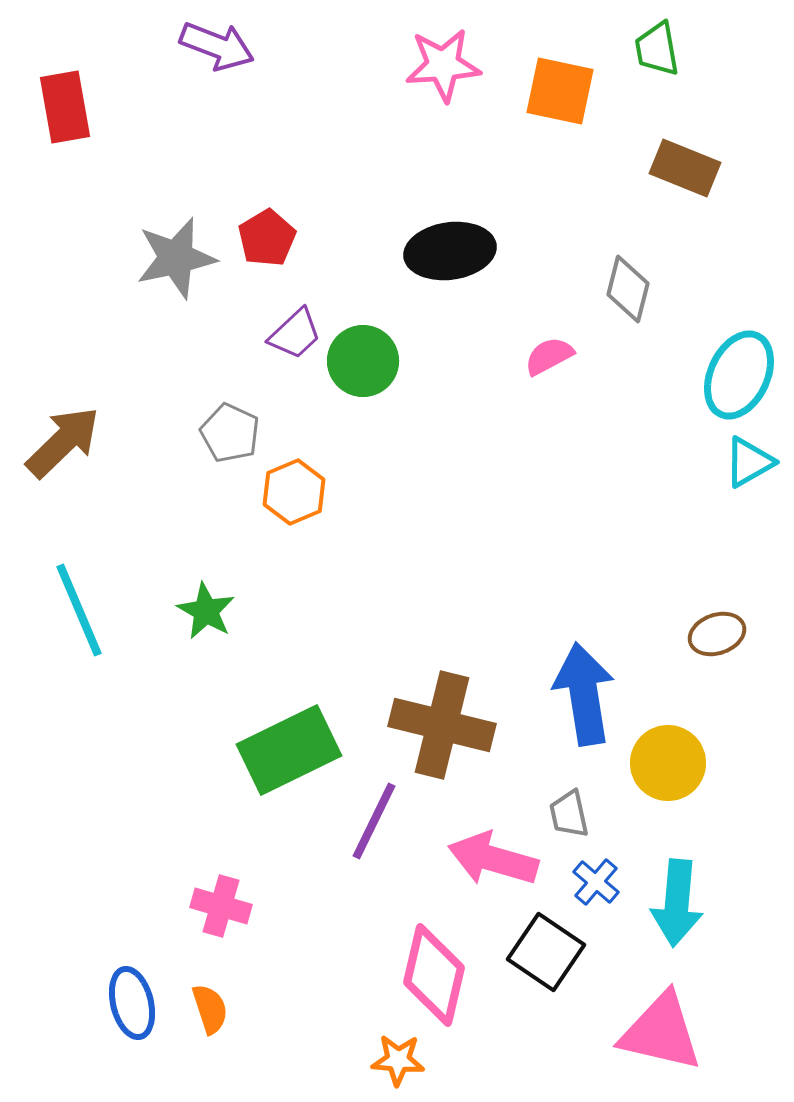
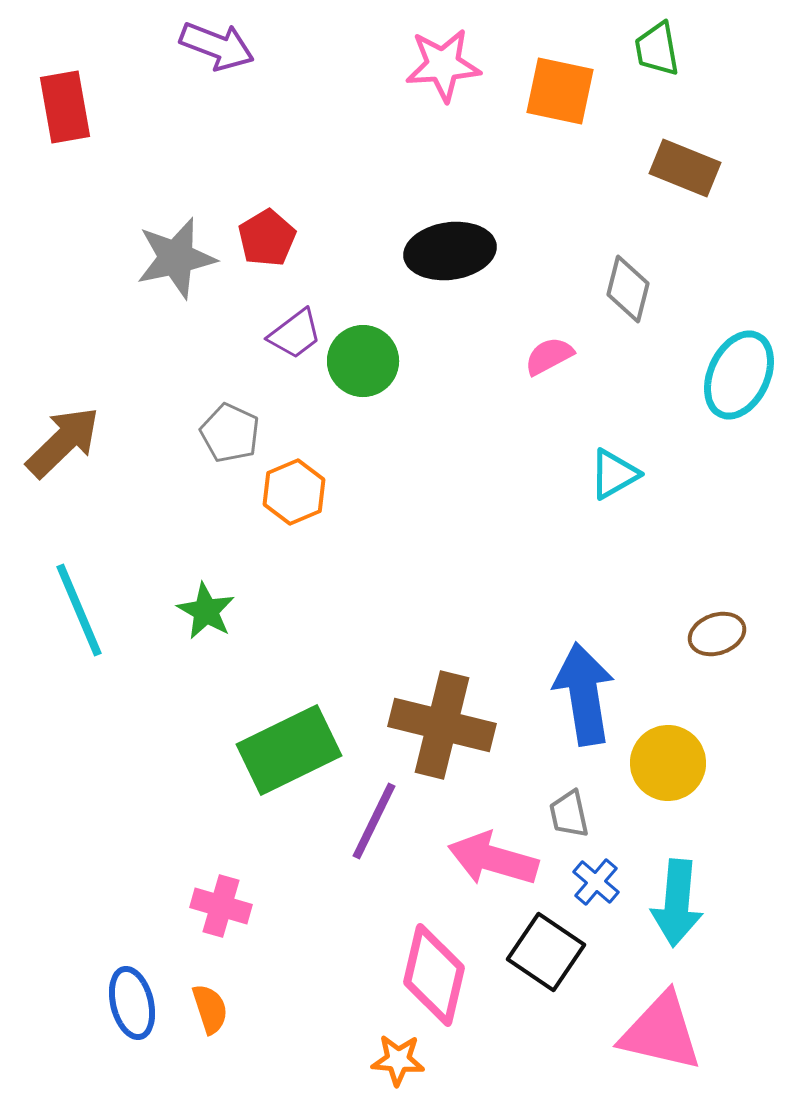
purple trapezoid: rotated 6 degrees clockwise
cyan triangle: moved 135 px left, 12 px down
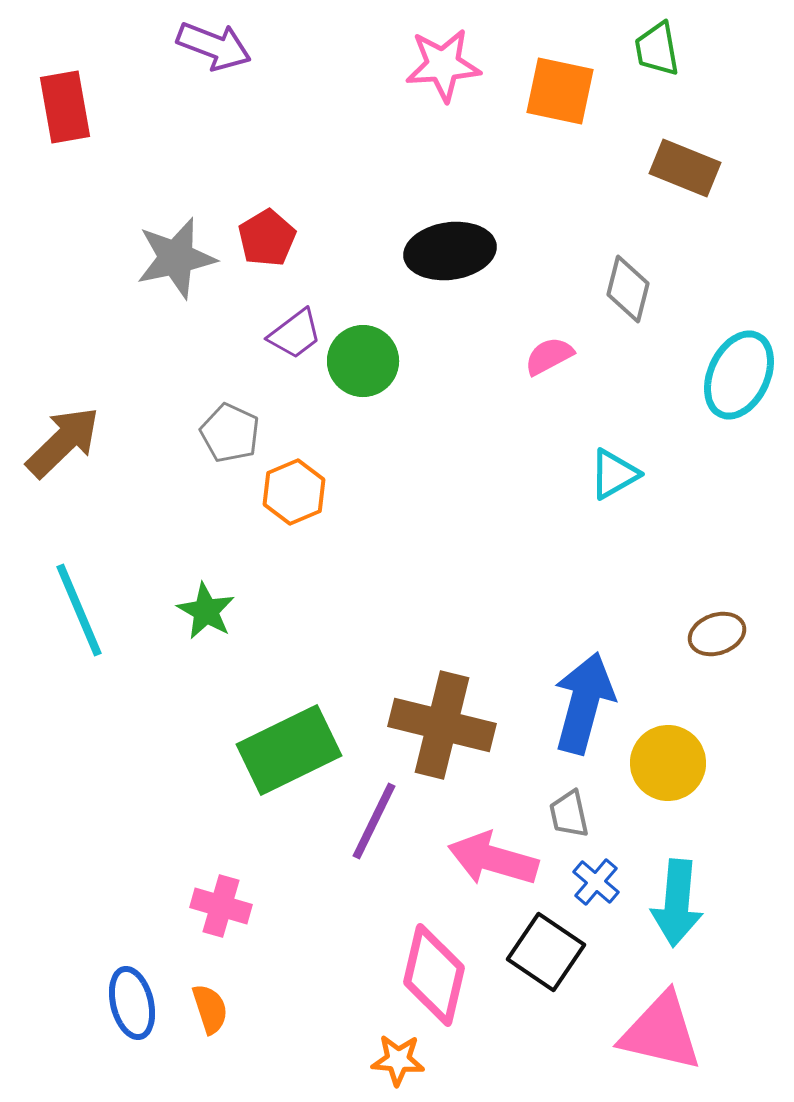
purple arrow: moved 3 px left
blue arrow: moved 9 px down; rotated 24 degrees clockwise
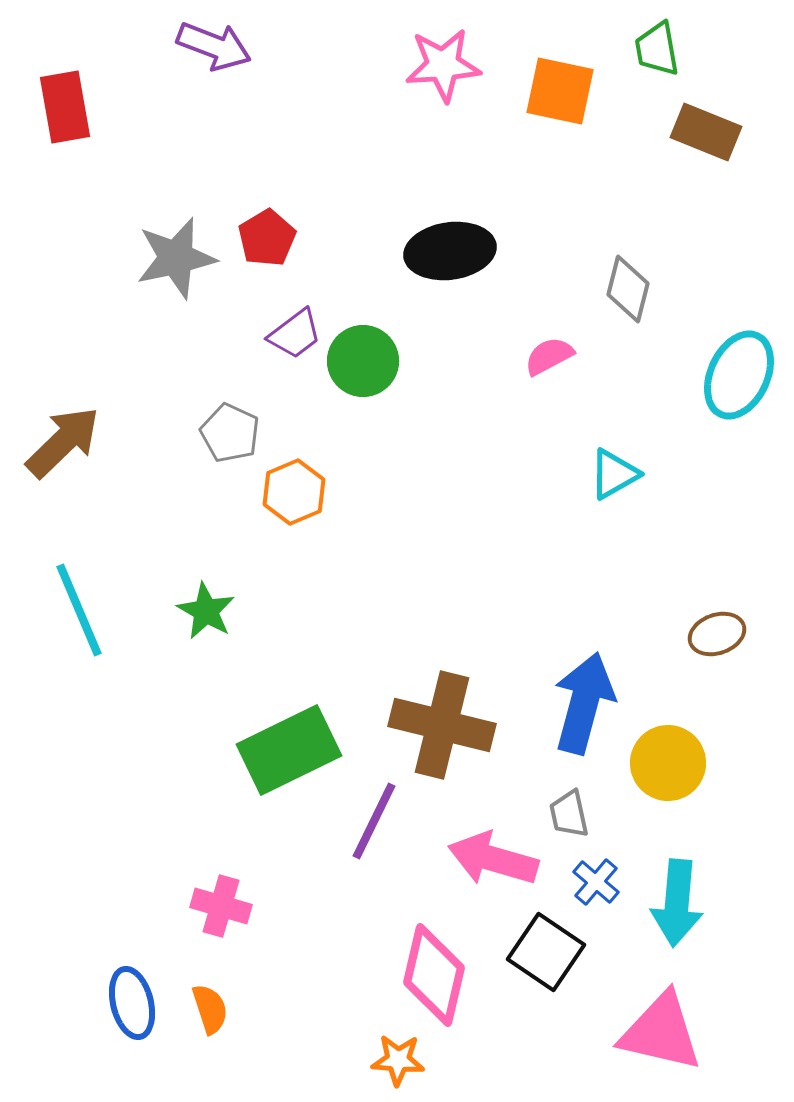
brown rectangle: moved 21 px right, 36 px up
